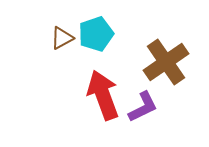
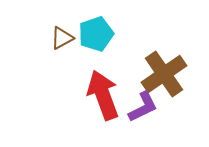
brown cross: moved 2 px left, 12 px down
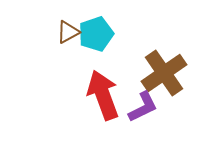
brown triangle: moved 6 px right, 6 px up
brown cross: moved 1 px up
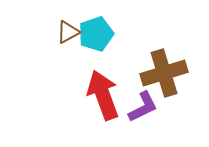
brown cross: rotated 18 degrees clockwise
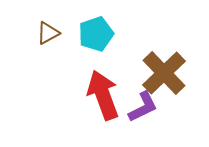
brown triangle: moved 20 px left, 1 px down
brown cross: rotated 27 degrees counterclockwise
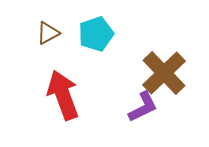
red arrow: moved 40 px left
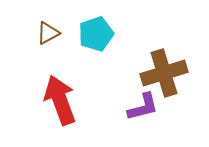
brown cross: rotated 27 degrees clockwise
red arrow: moved 3 px left, 5 px down
purple L-shape: rotated 12 degrees clockwise
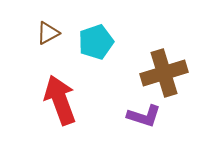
cyan pentagon: moved 8 px down
purple L-shape: moved 1 px right, 9 px down; rotated 32 degrees clockwise
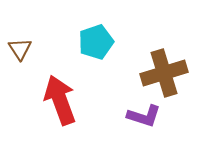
brown triangle: moved 28 px left, 16 px down; rotated 35 degrees counterclockwise
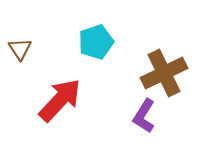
brown cross: rotated 9 degrees counterclockwise
red arrow: rotated 63 degrees clockwise
purple L-shape: rotated 104 degrees clockwise
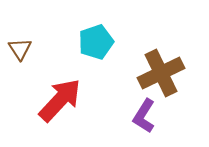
brown cross: moved 3 px left
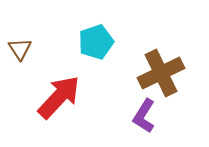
red arrow: moved 1 px left, 3 px up
